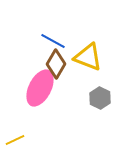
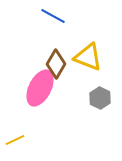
blue line: moved 25 px up
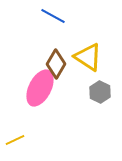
yellow triangle: rotated 12 degrees clockwise
gray hexagon: moved 6 px up
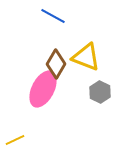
yellow triangle: moved 2 px left; rotated 12 degrees counterclockwise
pink ellipse: moved 3 px right, 1 px down
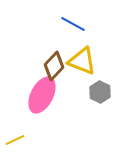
blue line: moved 20 px right, 8 px down
yellow triangle: moved 4 px left, 4 px down
brown diamond: moved 2 px left, 2 px down; rotated 12 degrees clockwise
pink ellipse: moved 1 px left, 6 px down
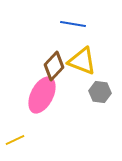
blue line: rotated 20 degrees counterclockwise
gray hexagon: rotated 20 degrees counterclockwise
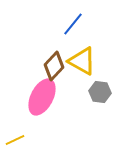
blue line: rotated 60 degrees counterclockwise
yellow triangle: rotated 8 degrees clockwise
pink ellipse: moved 2 px down
